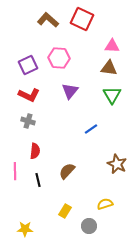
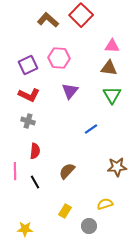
red square: moved 1 px left, 4 px up; rotated 20 degrees clockwise
brown star: moved 3 px down; rotated 30 degrees counterclockwise
black line: moved 3 px left, 2 px down; rotated 16 degrees counterclockwise
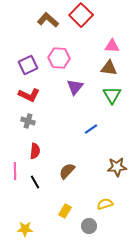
purple triangle: moved 5 px right, 4 px up
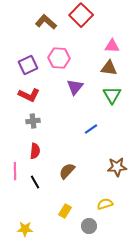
brown L-shape: moved 2 px left, 2 px down
gray cross: moved 5 px right; rotated 24 degrees counterclockwise
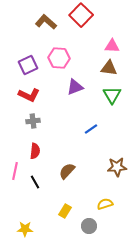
purple triangle: rotated 30 degrees clockwise
pink line: rotated 12 degrees clockwise
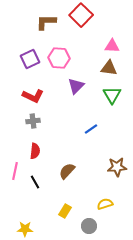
brown L-shape: rotated 40 degrees counterclockwise
purple square: moved 2 px right, 6 px up
purple triangle: moved 1 px right, 1 px up; rotated 24 degrees counterclockwise
red L-shape: moved 4 px right, 1 px down
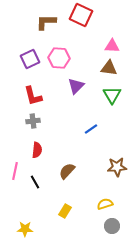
red square: rotated 20 degrees counterclockwise
red L-shape: rotated 50 degrees clockwise
red semicircle: moved 2 px right, 1 px up
gray circle: moved 23 px right
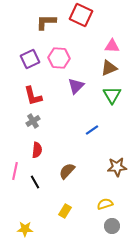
brown triangle: rotated 30 degrees counterclockwise
gray cross: rotated 24 degrees counterclockwise
blue line: moved 1 px right, 1 px down
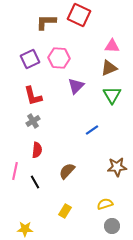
red square: moved 2 px left
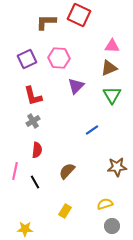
purple square: moved 3 px left
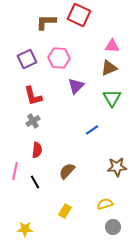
green triangle: moved 3 px down
gray circle: moved 1 px right, 1 px down
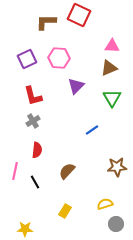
gray circle: moved 3 px right, 3 px up
